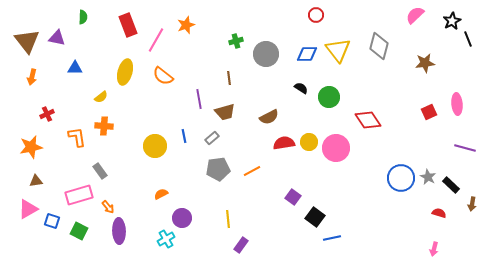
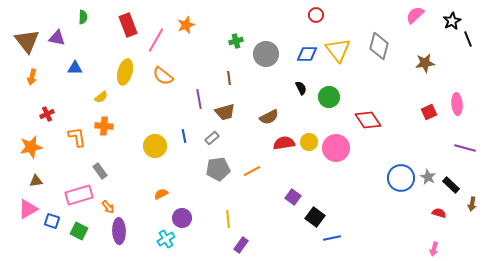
black semicircle at (301, 88): rotated 32 degrees clockwise
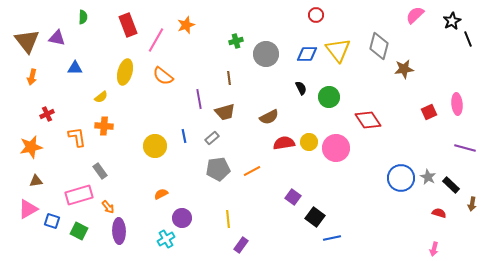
brown star at (425, 63): moved 21 px left, 6 px down
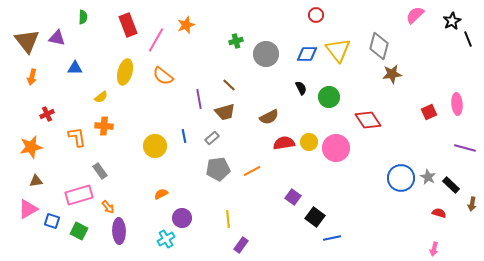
brown star at (404, 69): moved 12 px left, 5 px down
brown line at (229, 78): moved 7 px down; rotated 40 degrees counterclockwise
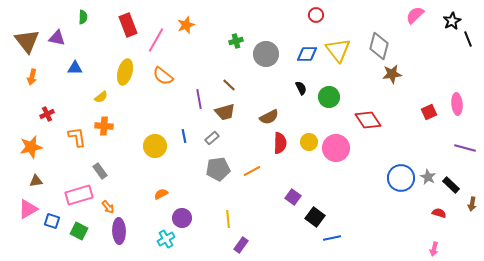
red semicircle at (284, 143): moved 4 px left; rotated 100 degrees clockwise
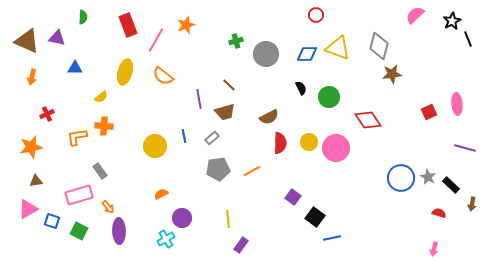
brown triangle at (27, 41): rotated 28 degrees counterclockwise
yellow triangle at (338, 50): moved 2 px up; rotated 32 degrees counterclockwise
orange L-shape at (77, 137): rotated 90 degrees counterclockwise
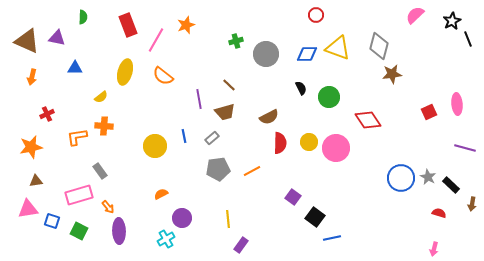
pink triangle at (28, 209): rotated 20 degrees clockwise
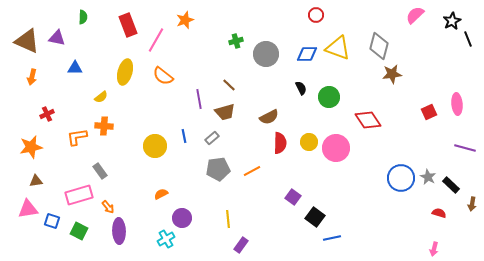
orange star at (186, 25): moved 1 px left, 5 px up
